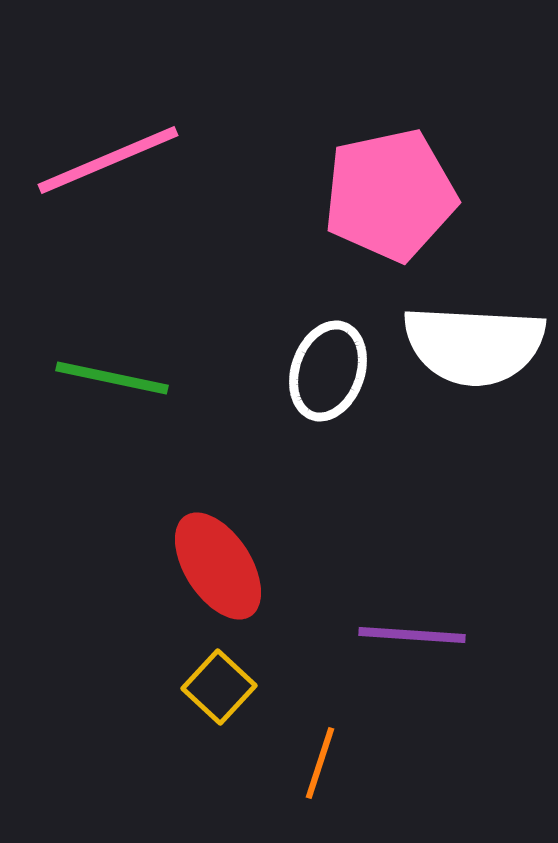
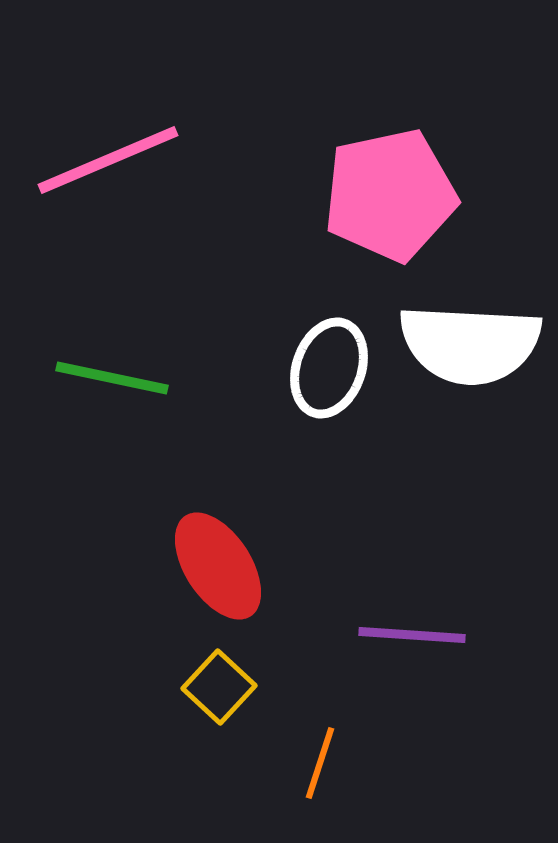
white semicircle: moved 4 px left, 1 px up
white ellipse: moved 1 px right, 3 px up
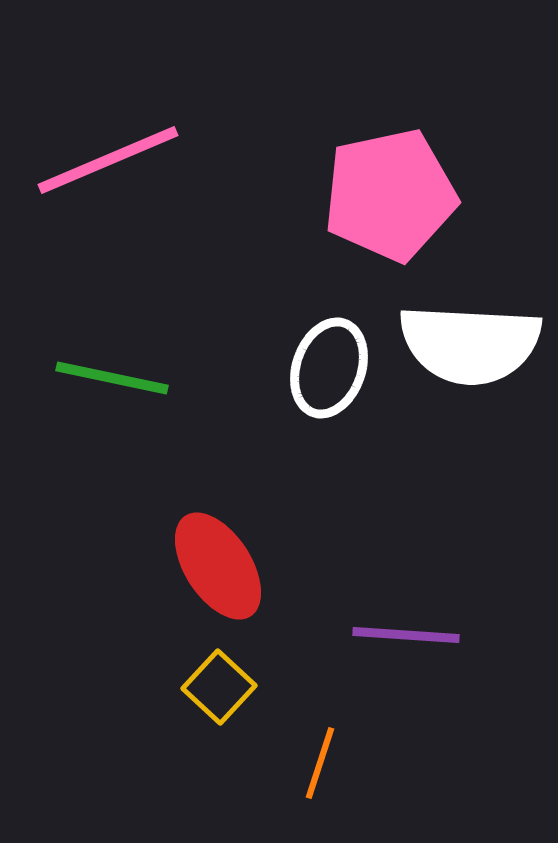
purple line: moved 6 px left
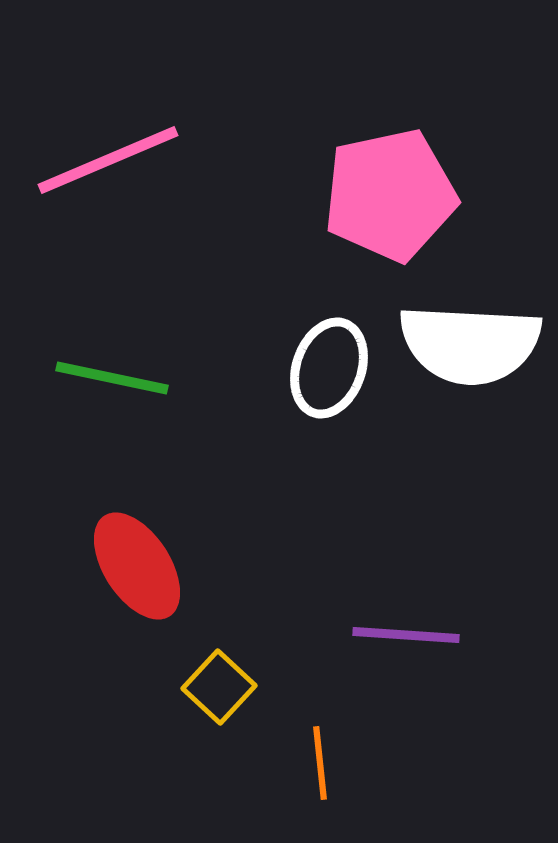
red ellipse: moved 81 px left
orange line: rotated 24 degrees counterclockwise
